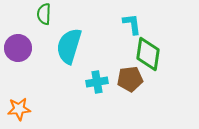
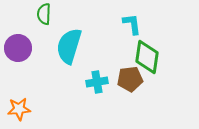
green diamond: moved 1 px left, 3 px down
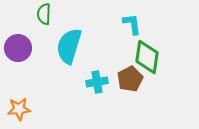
brown pentagon: rotated 20 degrees counterclockwise
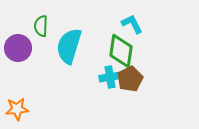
green semicircle: moved 3 px left, 12 px down
cyan L-shape: rotated 20 degrees counterclockwise
green diamond: moved 26 px left, 6 px up
cyan cross: moved 13 px right, 5 px up
orange star: moved 2 px left
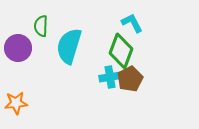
cyan L-shape: moved 1 px up
green diamond: rotated 12 degrees clockwise
orange star: moved 1 px left, 6 px up
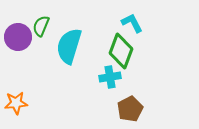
green semicircle: rotated 20 degrees clockwise
purple circle: moved 11 px up
brown pentagon: moved 30 px down
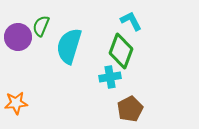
cyan L-shape: moved 1 px left, 2 px up
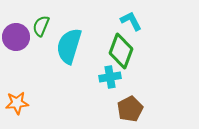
purple circle: moved 2 px left
orange star: moved 1 px right
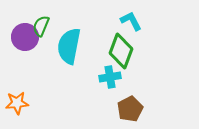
purple circle: moved 9 px right
cyan semicircle: rotated 6 degrees counterclockwise
